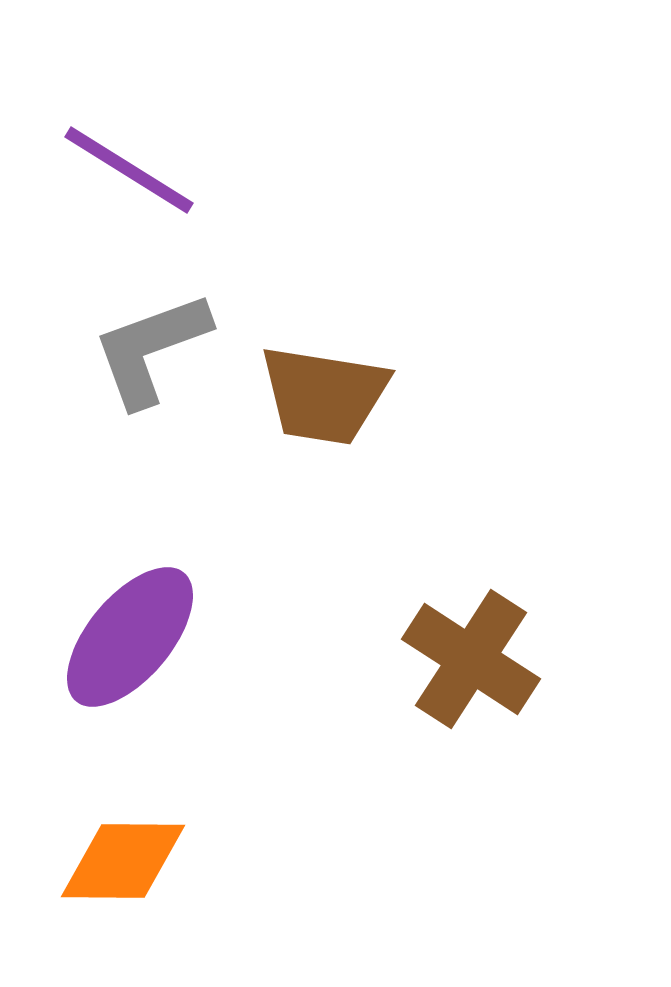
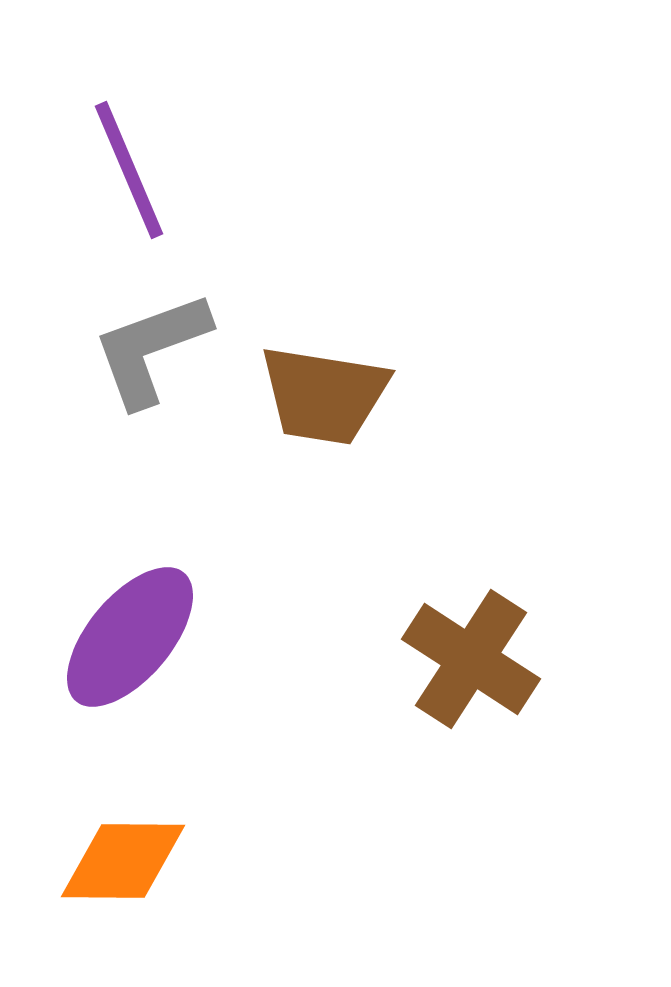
purple line: rotated 35 degrees clockwise
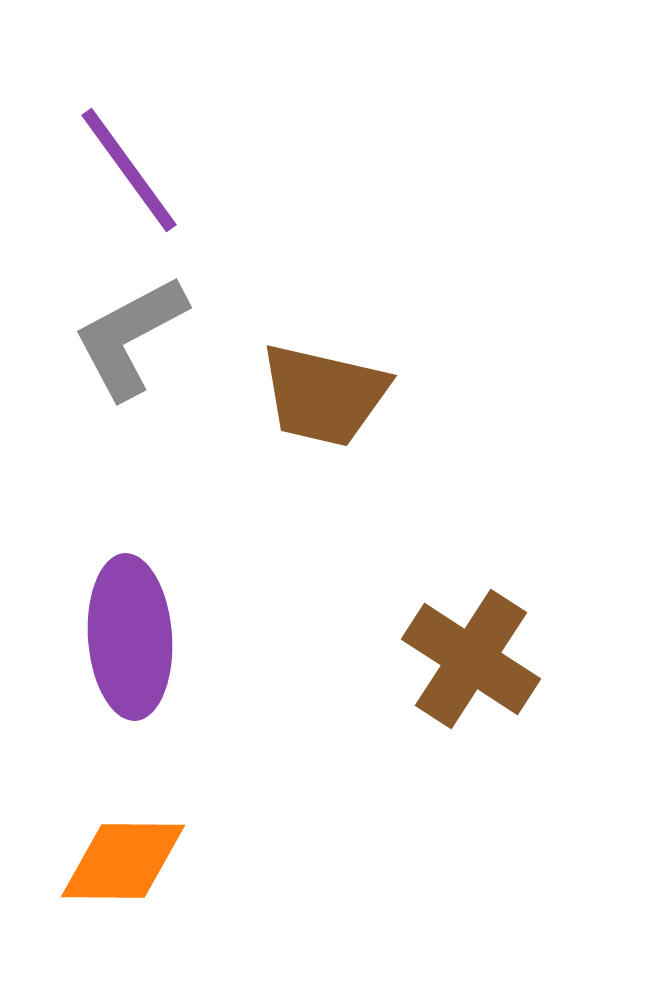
purple line: rotated 13 degrees counterclockwise
gray L-shape: moved 21 px left, 12 px up; rotated 8 degrees counterclockwise
brown trapezoid: rotated 4 degrees clockwise
purple ellipse: rotated 44 degrees counterclockwise
